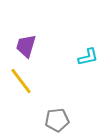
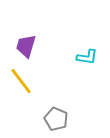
cyan L-shape: moved 1 px left; rotated 20 degrees clockwise
gray pentagon: moved 1 px left, 1 px up; rotated 30 degrees clockwise
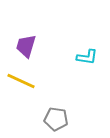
yellow line: rotated 28 degrees counterclockwise
gray pentagon: rotated 15 degrees counterclockwise
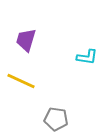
purple trapezoid: moved 6 px up
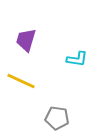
cyan L-shape: moved 10 px left, 2 px down
gray pentagon: moved 1 px right, 1 px up
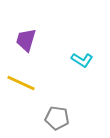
cyan L-shape: moved 5 px right, 1 px down; rotated 25 degrees clockwise
yellow line: moved 2 px down
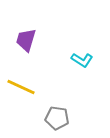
yellow line: moved 4 px down
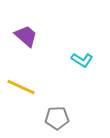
purple trapezoid: moved 4 px up; rotated 115 degrees clockwise
gray pentagon: rotated 10 degrees counterclockwise
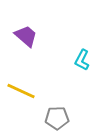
cyan L-shape: rotated 85 degrees clockwise
yellow line: moved 4 px down
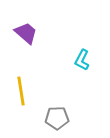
purple trapezoid: moved 3 px up
yellow line: rotated 56 degrees clockwise
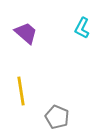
cyan L-shape: moved 32 px up
gray pentagon: moved 1 px up; rotated 25 degrees clockwise
